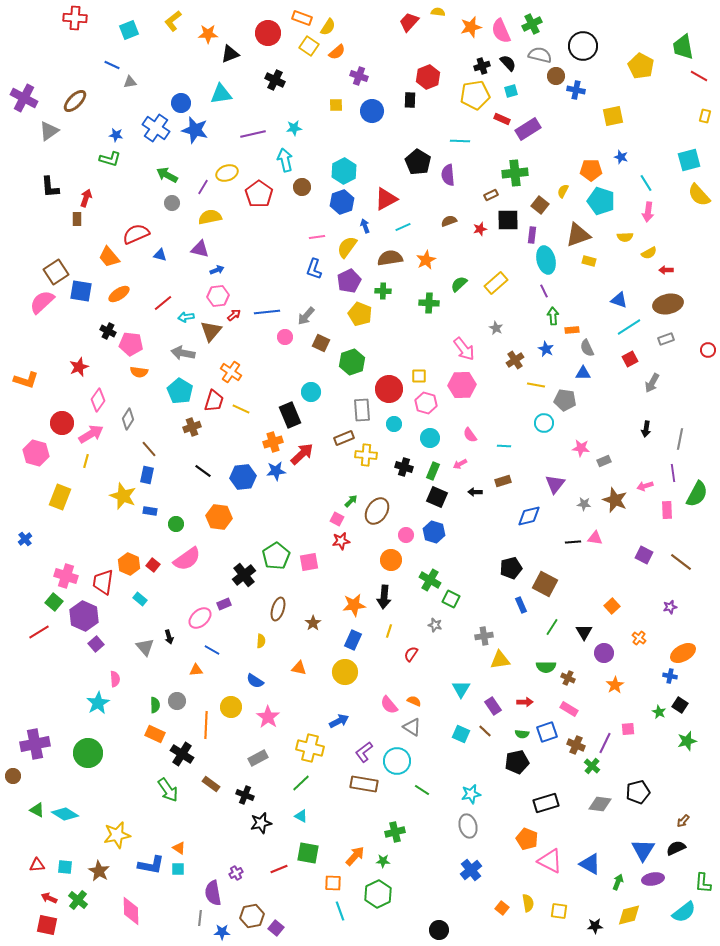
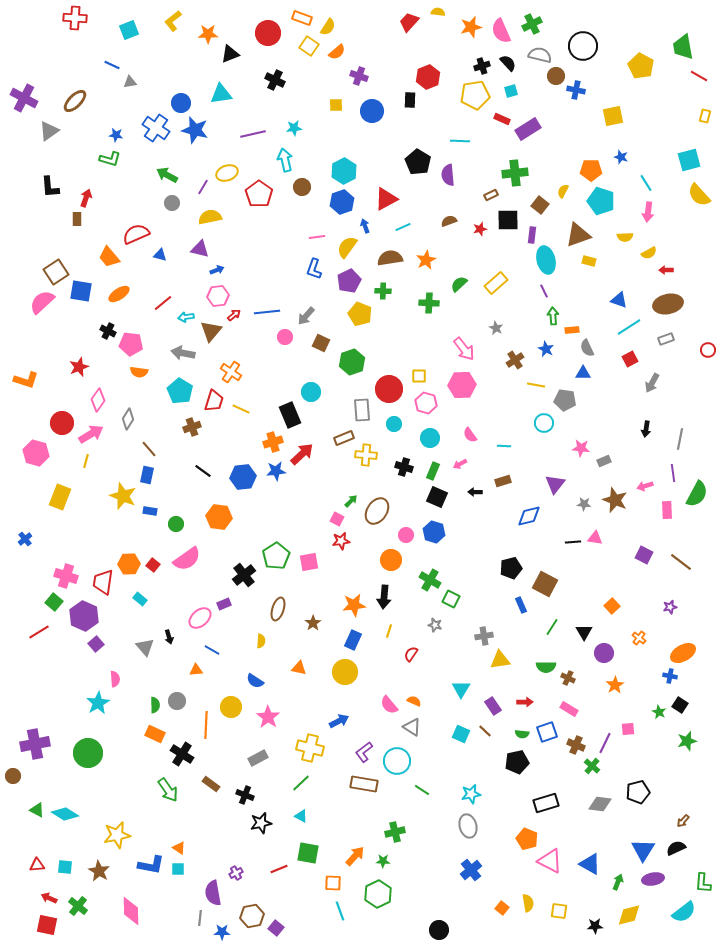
orange hexagon at (129, 564): rotated 25 degrees counterclockwise
green cross at (78, 900): moved 6 px down
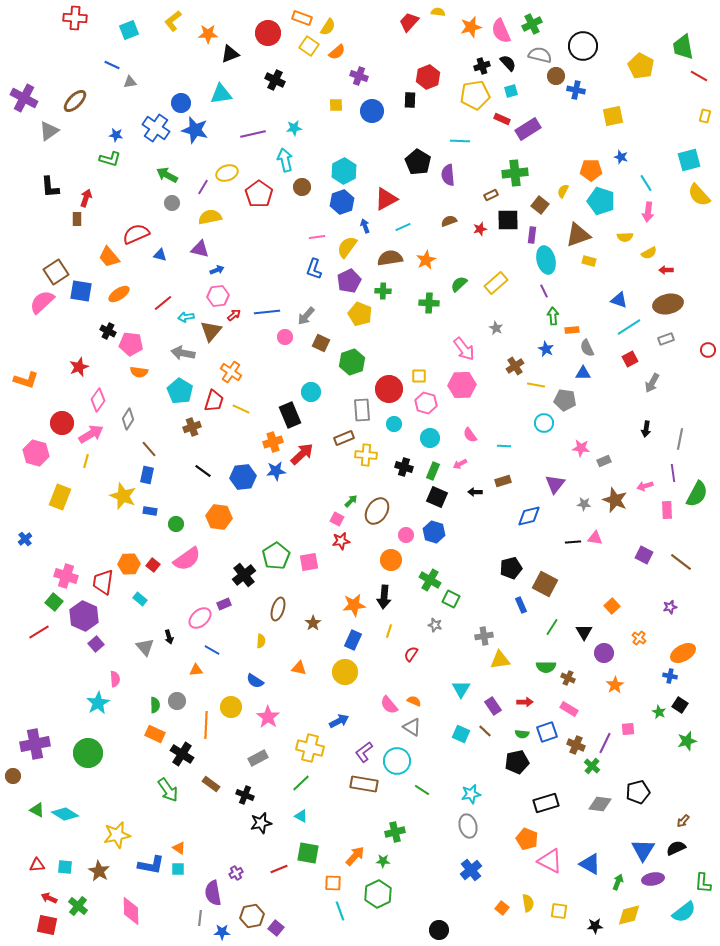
brown cross at (515, 360): moved 6 px down
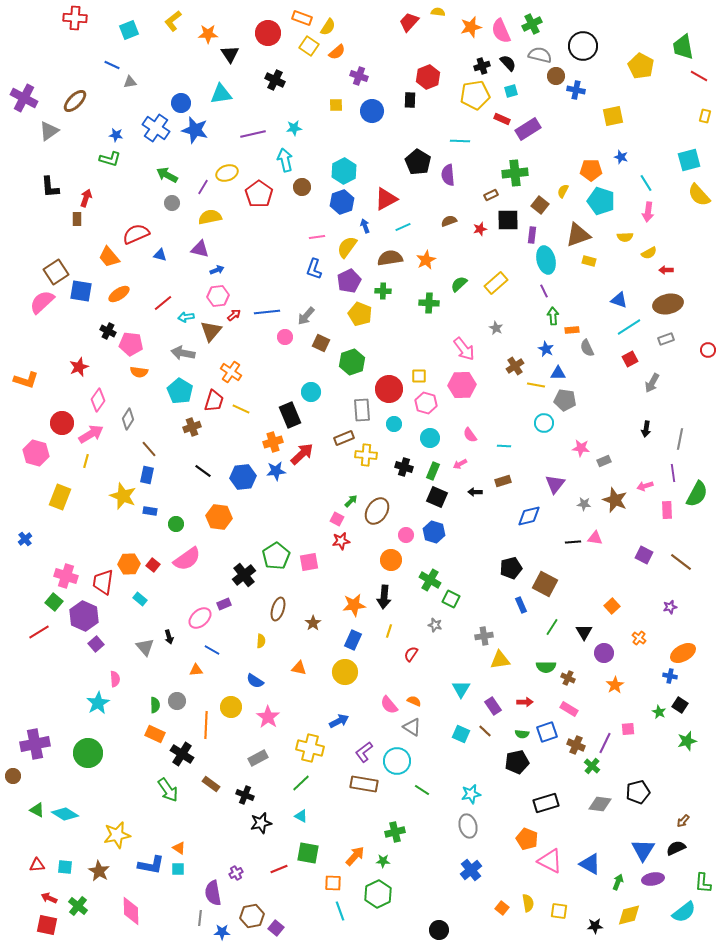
black triangle at (230, 54): rotated 42 degrees counterclockwise
blue triangle at (583, 373): moved 25 px left
